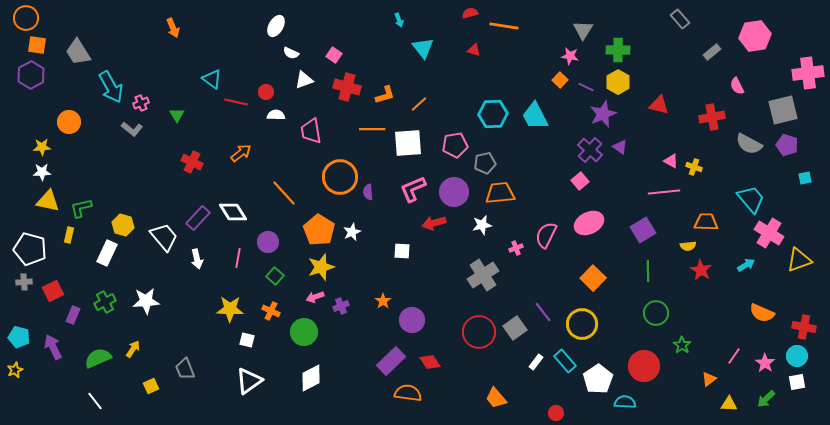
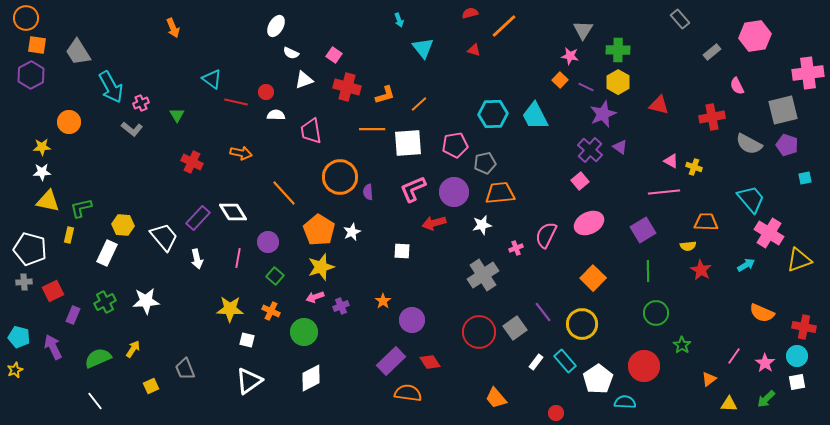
orange line at (504, 26): rotated 52 degrees counterclockwise
orange arrow at (241, 153): rotated 50 degrees clockwise
yellow hexagon at (123, 225): rotated 10 degrees counterclockwise
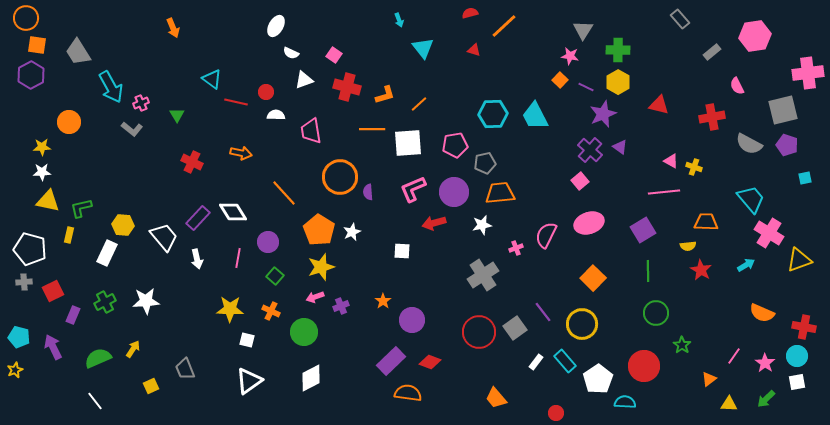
pink ellipse at (589, 223): rotated 8 degrees clockwise
red diamond at (430, 362): rotated 35 degrees counterclockwise
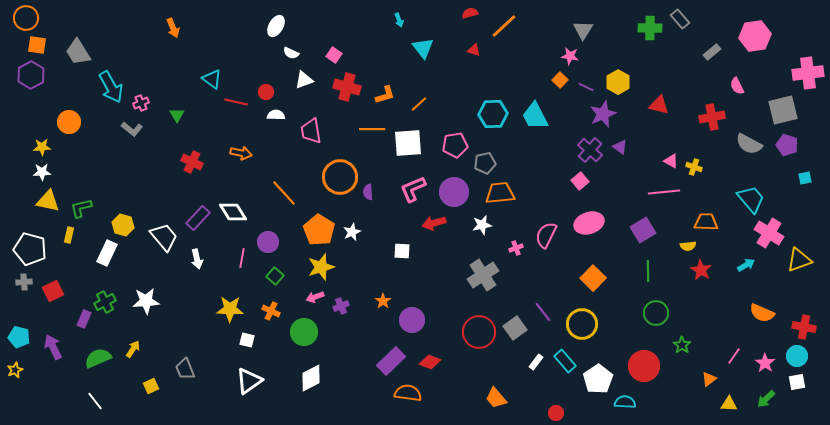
green cross at (618, 50): moved 32 px right, 22 px up
yellow hexagon at (123, 225): rotated 10 degrees clockwise
pink line at (238, 258): moved 4 px right
purple rectangle at (73, 315): moved 11 px right, 4 px down
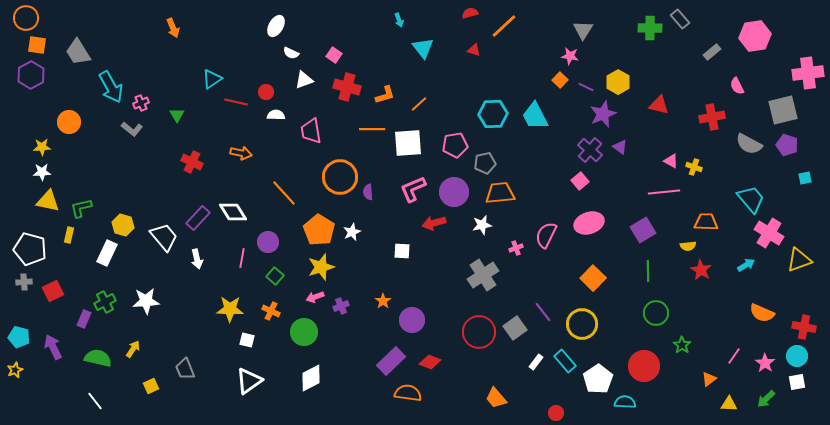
cyan triangle at (212, 79): rotated 50 degrees clockwise
green semicircle at (98, 358): rotated 36 degrees clockwise
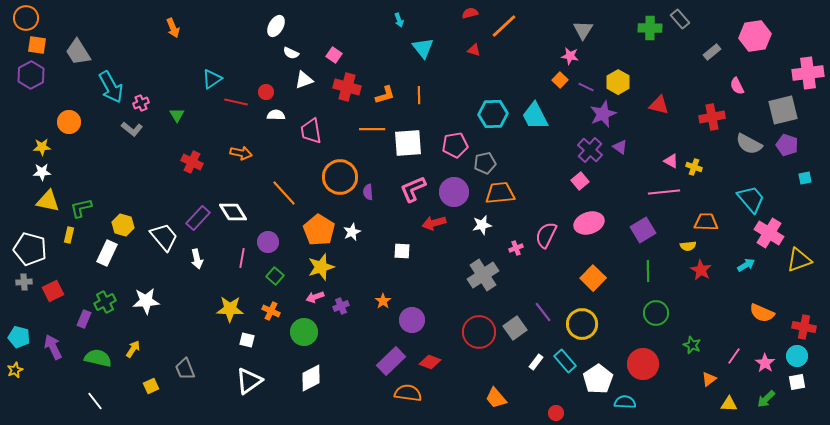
orange line at (419, 104): moved 9 px up; rotated 48 degrees counterclockwise
green star at (682, 345): moved 10 px right; rotated 12 degrees counterclockwise
red circle at (644, 366): moved 1 px left, 2 px up
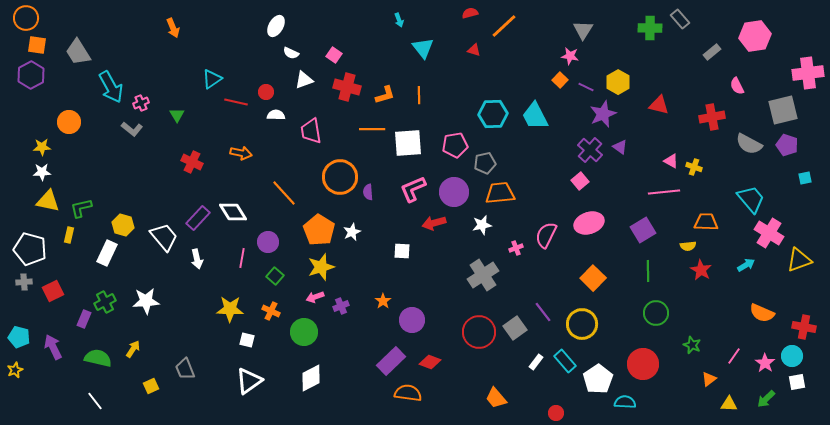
cyan circle at (797, 356): moved 5 px left
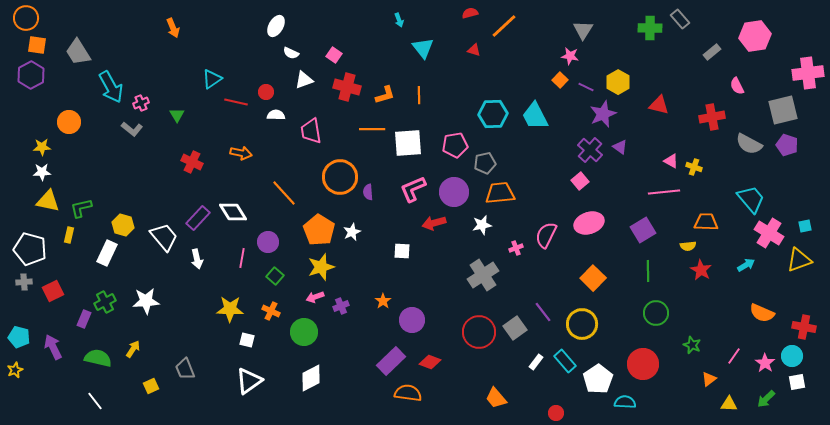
cyan square at (805, 178): moved 48 px down
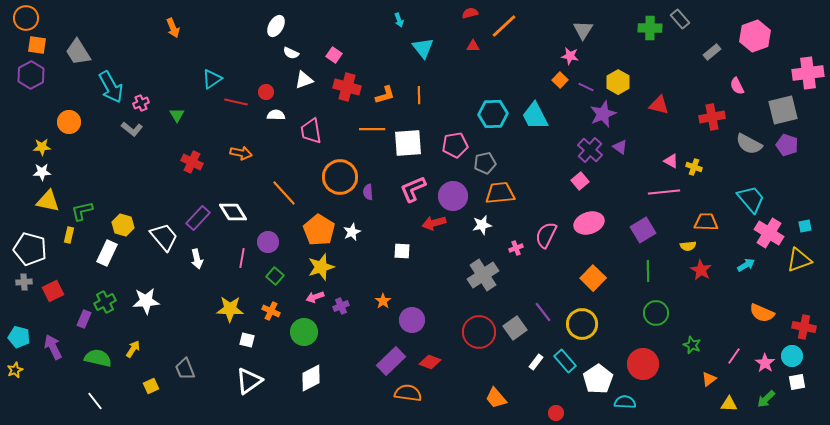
pink hexagon at (755, 36): rotated 12 degrees counterclockwise
red triangle at (474, 50): moved 1 px left, 4 px up; rotated 16 degrees counterclockwise
purple circle at (454, 192): moved 1 px left, 4 px down
green L-shape at (81, 208): moved 1 px right, 3 px down
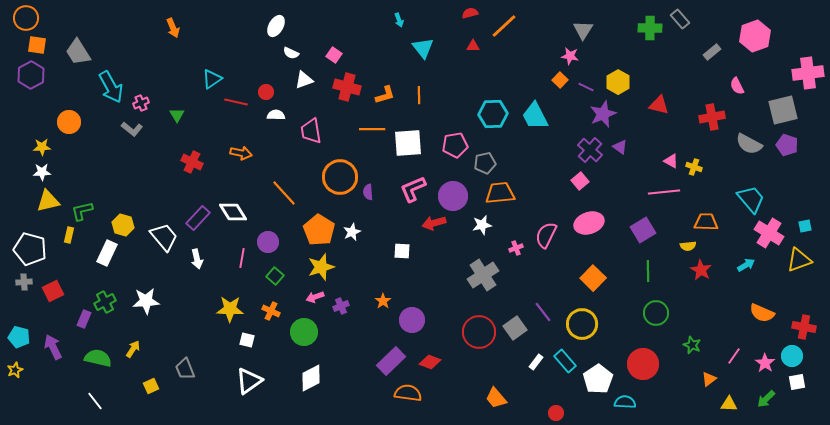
yellow triangle at (48, 201): rotated 25 degrees counterclockwise
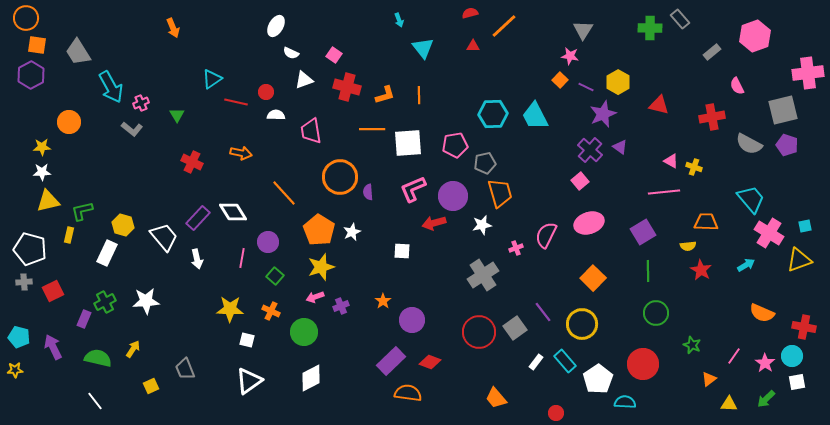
orange trapezoid at (500, 193): rotated 80 degrees clockwise
purple square at (643, 230): moved 2 px down
yellow star at (15, 370): rotated 21 degrees clockwise
